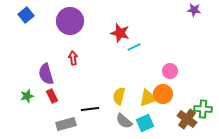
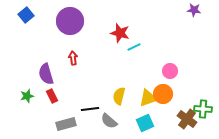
gray semicircle: moved 15 px left
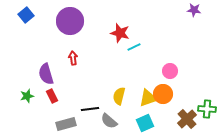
green cross: moved 4 px right
brown cross: rotated 12 degrees clockwise
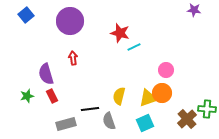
pink circle: moved 4 px left, 1 px up
orange circle: moved 1 px left, 1 px up
gray semicircle: rotated 30 degrees clockwise
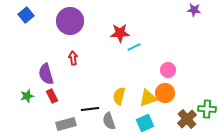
red star: rotated 18 degrees counterclockwise
pink circle: moved 2 px right
orange circle: moved 3 px right
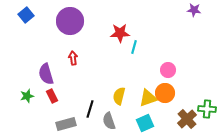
cyan line: rotated 48 degrees counterclockwise
black line: rotated 66 degrees counterclockwise
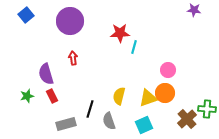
cyan square: moved 1 px left, 2 px down
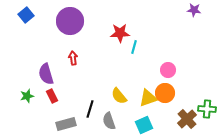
yellow semicircle: rotated 54 degrees counterclockwise
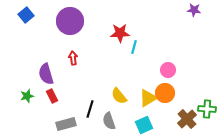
yellow triangle: rotated 12 degrees counterclockwise
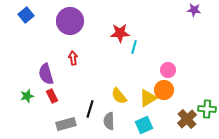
orange circle: moved 1 px left, 3 px up
gray semicircle: rotated 18 degrees clockwise
